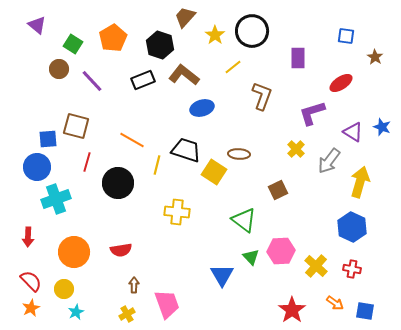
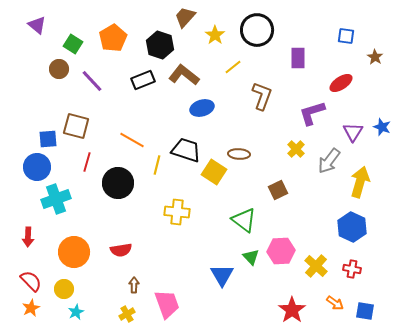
black circle at (252, 31): moved 5 px right, 1 px up
purple triangle at (353, 132): rotated 30 degrees clockwise
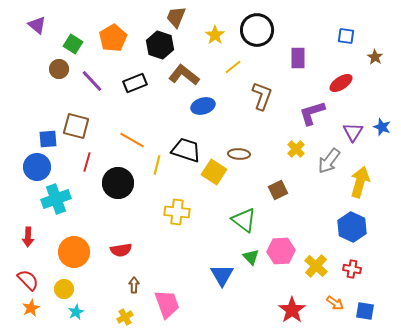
brown trapezoid at (185, 17): moved 9 px left; rotated 20 degrees counterclockwise
black rectangle at (143, 80): moved 8 px left, 3 px down
blue ellipse at (202, 108): moved 1 px right, 2 px up
red semicircle at (31, 281): moved 3 px left, 1 px up
yellow cross at (127, 314): moved 2 px left, 3 px down
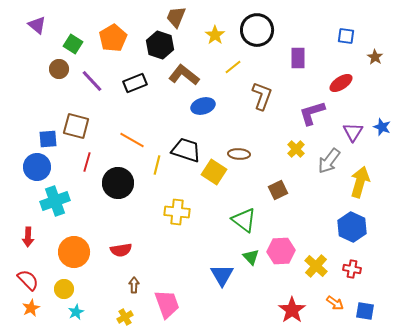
cyan cross at (56, 199): moved 1 px left, 2 px down
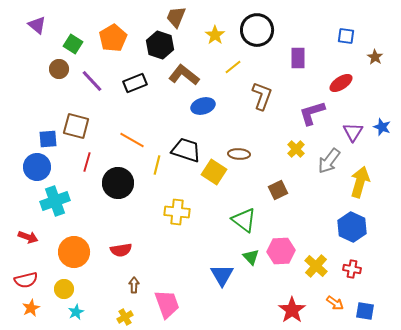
red arrow at (28, 237): rotated 72 degrees counterclockwise
red semicircle at (28, 280): moved 2 px left; rotated 120 degrees clockwise
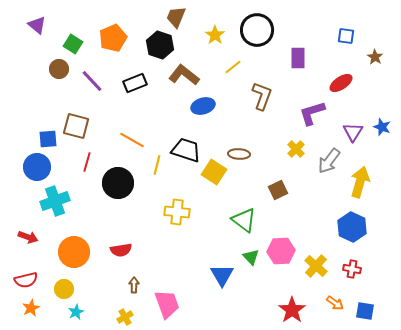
orange pentagon at (113, 38): rotated 8 degrees clockwise
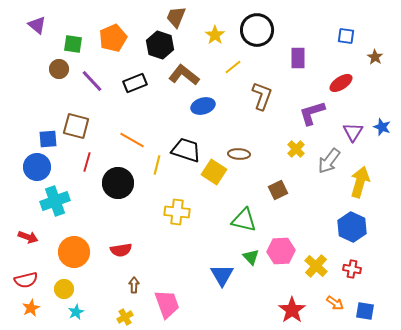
green square at (73, 44): rotated 24 degrees counterclockwise
green triangle at (244, 220): rotated 24 degrees counterclockwise
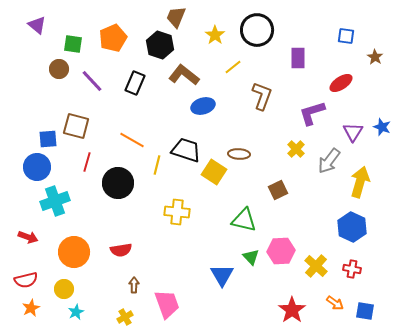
black rectangle at (135, 83): rotated 45 degrees counterclockwise
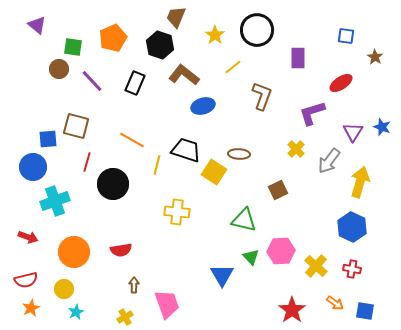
green square at (73, 44): moved 3 px down
blue circle at (37, 167): moved 4 px left
black circle at (118, 183): moved 5 px left, 1 px down
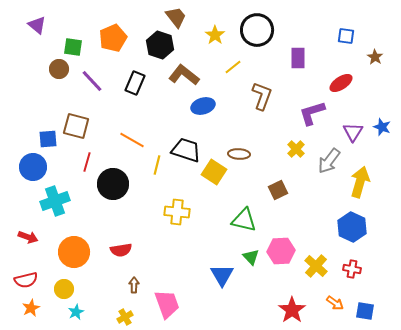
brown trapezoid at (176, 17): rotated 120 degrees clockwise
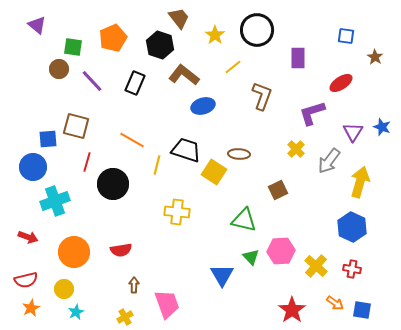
brown trapezoid at (176, 17): moved 3 px right, 1 px down
blue square at (365, 311): moved 3 px left, 1 px up
